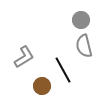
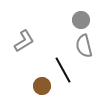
gray L-shape: moved 16 px up
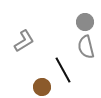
gray circle: moved 4 px right, 2 px down
gray semicircle: moved 2 px right, 1 px down
brown circle: moved 1 px down
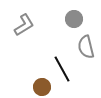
gray circle: moved 11 px left, 3 px up
gray L-shape: moved 16 px up
black line: moved 1 px left, 1 px up
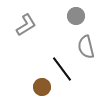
gray circle: moved 2 px right, 3 px up
gray L-shape: moved 2 px right
black line: rotated 8 degrees counterclockwise
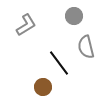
gray circle: moved 2 px left
black line: moved 3 px left, 6 px up
brown circle: moved 1 px right
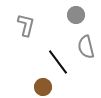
gray circle: moved 2 px right, 1 px up
gray L-shape: rotated 45 degrees counterclockwise
black line: moved 1 px left, 1 px up
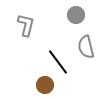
brown circle: moved 2 px right, 2 px up
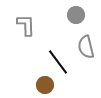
gray L-shape: rotated 15 degrees counterclockwise
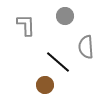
gray circle: moved 11 px left, 1 px down
gray semicircle: rotated 10 degrees clockwise
black line: rotated 12 degrees counterclockwise
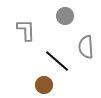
gray L-shape: moved 5 px down
black line: moved 1 px left, 1 px up
brown circle: moved 1 px left
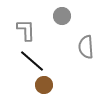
gray circle: moved 3 px left
black line: moved 25 px left
